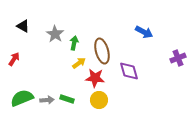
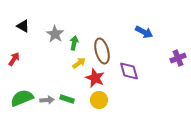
red star: rotated 18 degrees clockwise
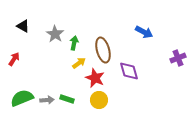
brown ellipse: moved 1 px right, 1 px up
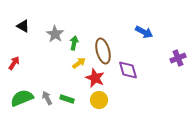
brown ellipse: moved 1 px down
red arrow: moved 4 px down
purple diamond: moved 1 px left, 1 px up
gray arrow: moved 2 px up; rotated 112 degrees counterclockwise
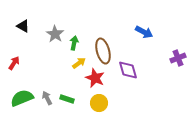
yellow circle: moved 3 px down
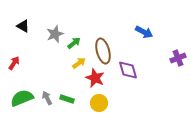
gray star: rotated 18 degrees clockwise
green arrow: rotated 40 degrees clockwise
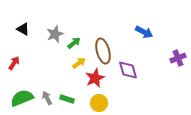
black triangle: moved 3 px down
red star: rotated 24 degrees clockwise
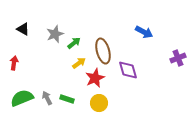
red arrow: rotated 24 degrees counterclockwise
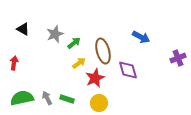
blue arrow: moved 3 px left, 5 px down
green semicircle: rotated 10 degrees clockwise
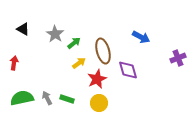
gray star: rotated 18 degrees counterclockwise
red star: moved 2 px right, 1 px down
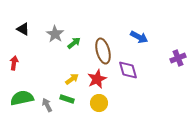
blue arrow: moved 2 px left
yellow arrow: moved 7 px left, 16 px down
gray arrow: moved 7 px down
